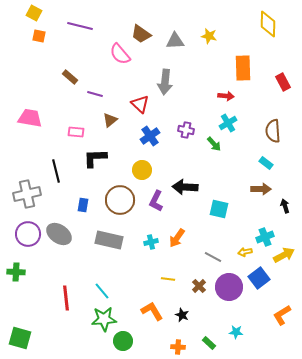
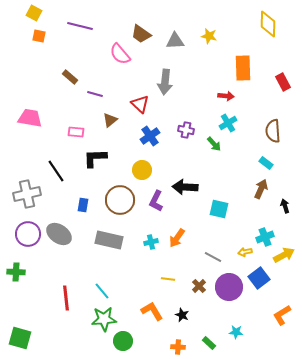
black line at (56, 171): rotated 20 degrees counterclockwise
brown arrow at (261, 189): rotated 66 degrees counterclockwise
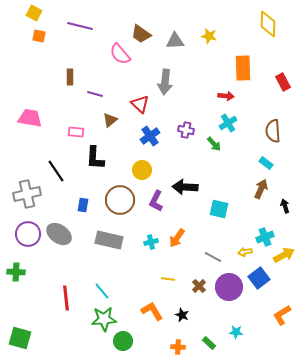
brown rectangle at (70, 77): rotated 49 degrees clockwise
black L-shape at (95, 158): rotated 85 degrees counterclockwise
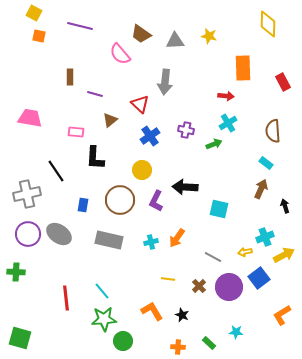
green arrow at (214, 144): rotated 70 degrees counterclockwise
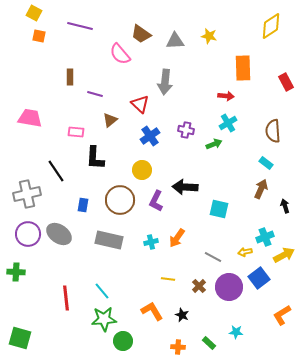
yellow diamond at (268, 24): moved 3 px right, 2 px down; rotated 56 degrees clockwise
red rectangle at (283, 82): moved 3 px right
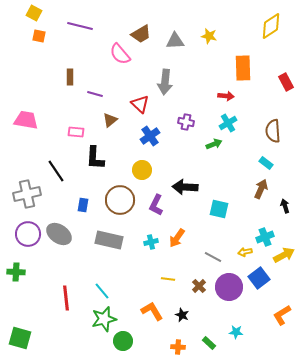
brown trapezoid at (141, 34): rotated 65 degrees counterclockwise
pink trapezoid at (30, 118): moved 4 px left, 2 px down
purple cross at (186, 130): moved 8 px up
purple L-shape at (156, 201): moved 4 px down
green star at (104, 319): rotated 10 degrees counterclockwise
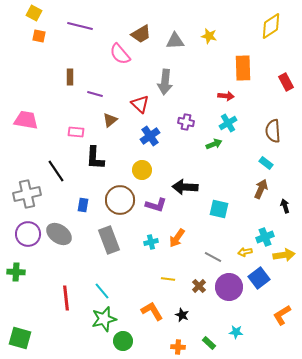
purple L-shape at (156, 205): rotated 100 degrees counterclockwise
gray rectangle at (109, 240): rotated 56 degrees clockwise
yellow arrow at (284, 255): rotated 20 degrees clockwise
